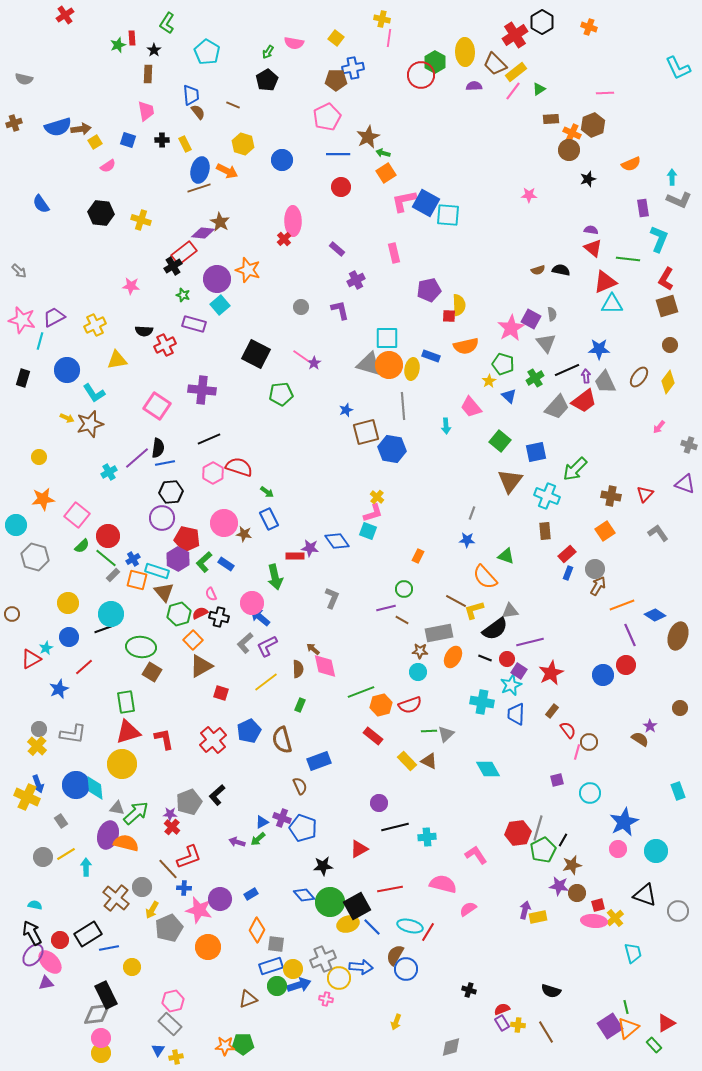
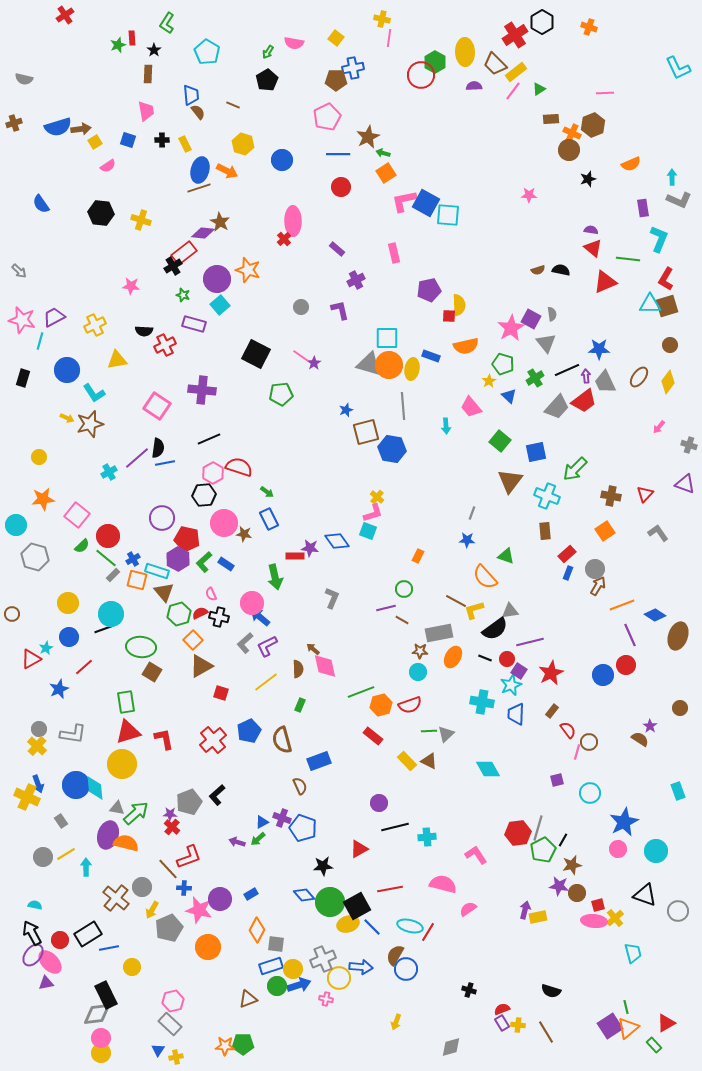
cyan triangle at (612, 304): moved 38 px right
black hexagon at (171, 492): moved 33 px right, 3 px down
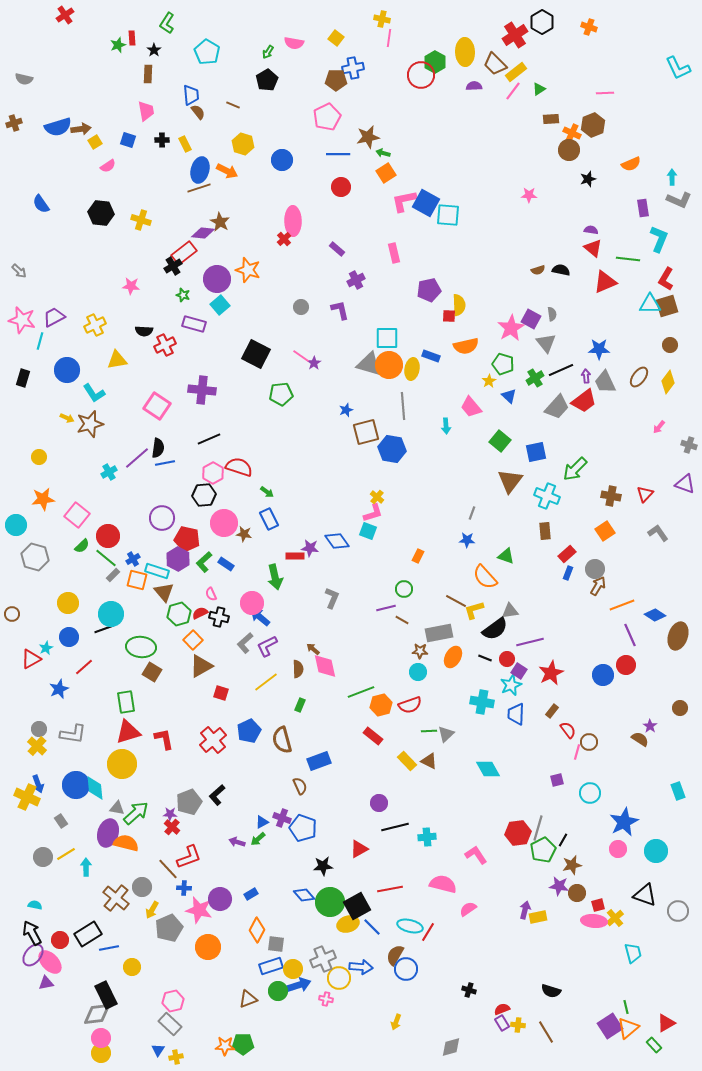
brown star at (368, 137): rotated 15 degrees clockwise
black line at (567, 370): moved 6 px left
purple ellipse at (108, 835): moved 2 px up
green circle at (277, 986): moved 1 px right, 5 px down
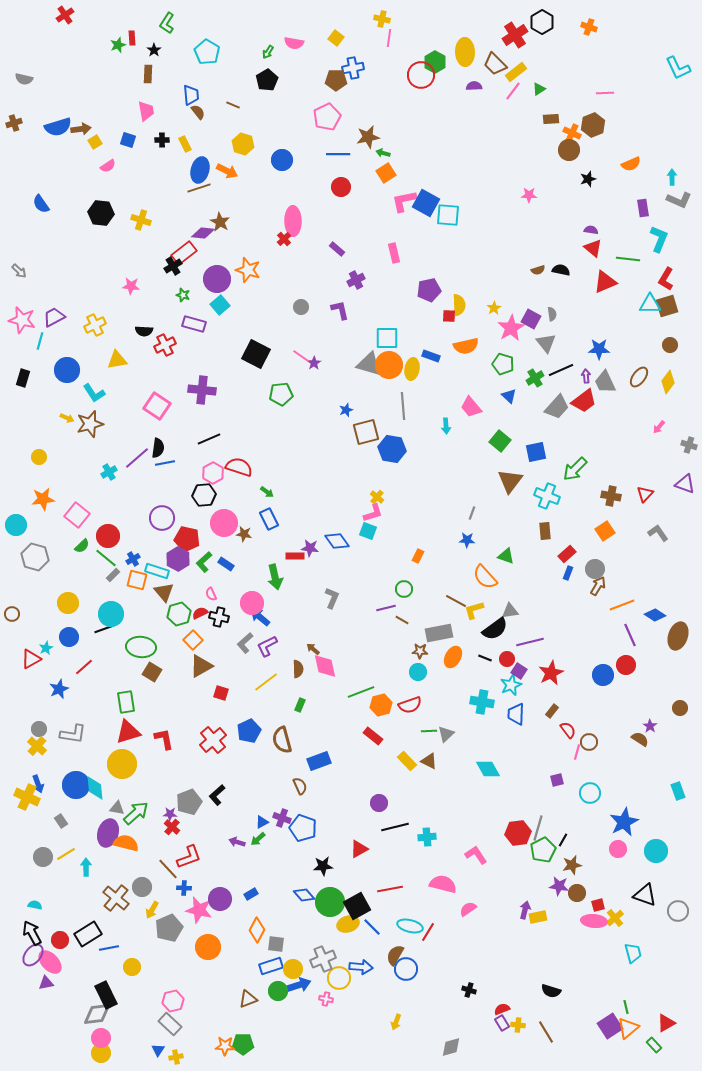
yellow star at (489, 381): moved 5 px right, 73 px up
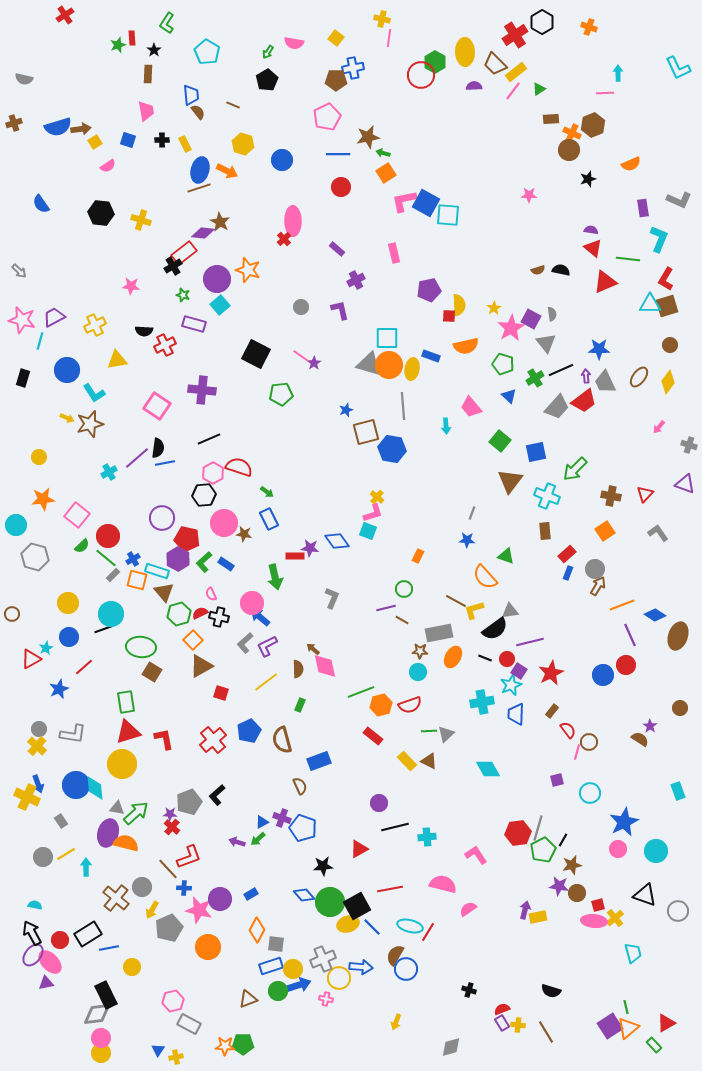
cyan arrow at (672, 177): moved 54 px left, 104 px up
cyan cross at (482, 702): rotated 20 degrees counterclockwise
gray rectangle at (170, 1024): moved 19 px right; rotated 15 degrees counterclockwise
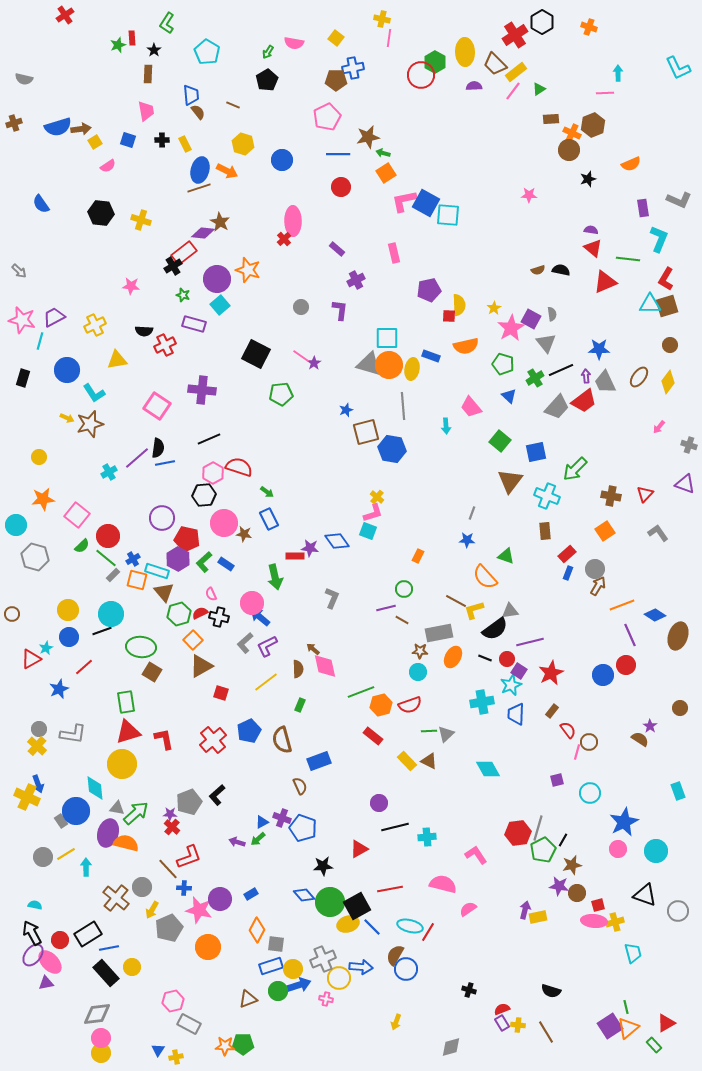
purple L-shape at (340, 310): rotated 20 degrees clockwise
yellow circle at (68, 603): moved 7 px down
black line at (104, 629): moved 2 px left, 2 px down
blue circle at (76, 785): moved 26 px down
yellow cross at (615, 918): moved 4 px down; rotated 24 degrees clockwise
black rectangle at (106, 995): moved 22 px up; rotated 16 degrees counterclockwise
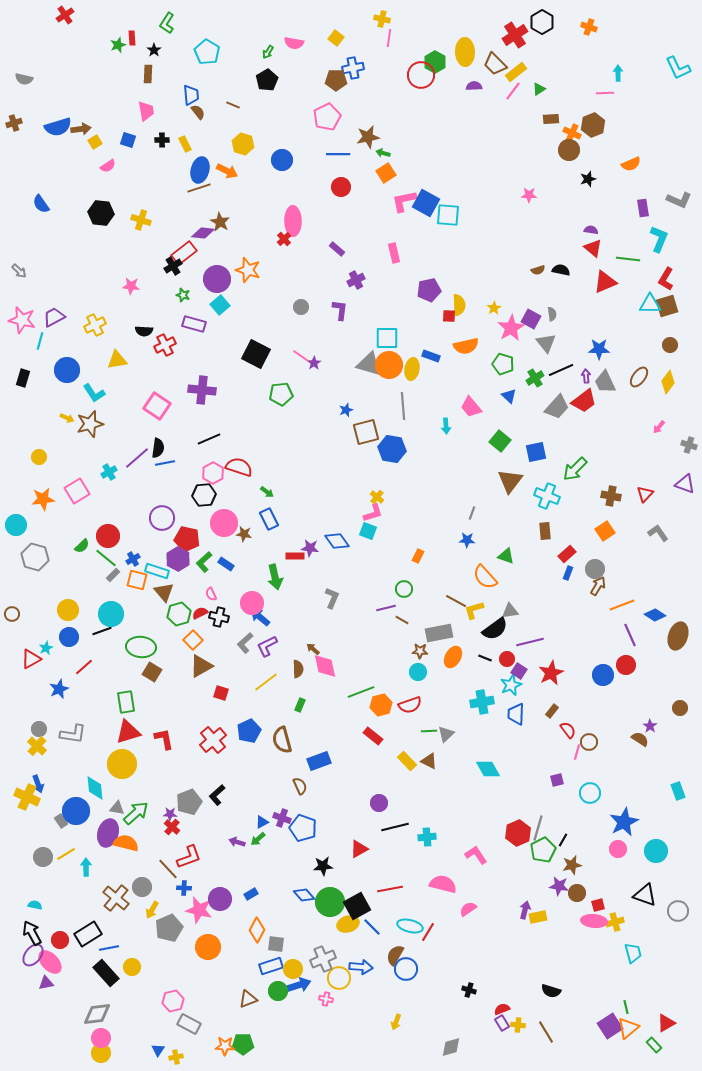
pink square at (77, 515): moved 24 px up; rotated 20 degrees clockwise
red hexagon at (518, 833): rotated 15 degrees counterclockwise
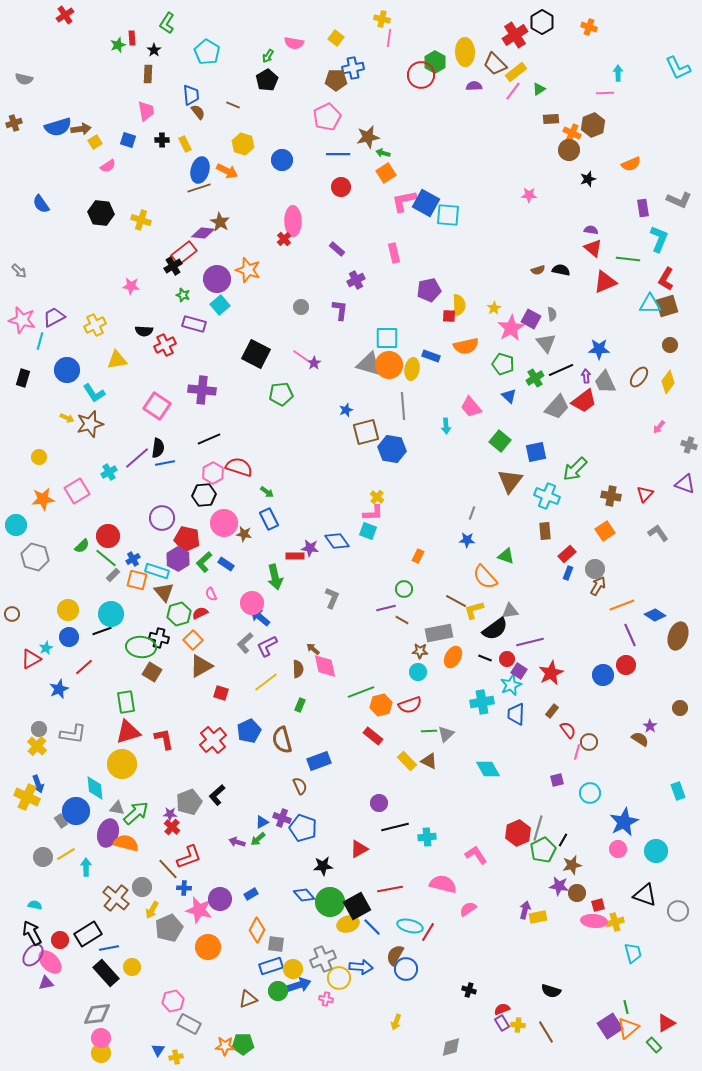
green arrow at (268, 52): moved 4 px down
pink L-shape at (373, 513): rotated 15 degrees clockwise
black cross at (219, 617): moved 60 px left, 21 px down
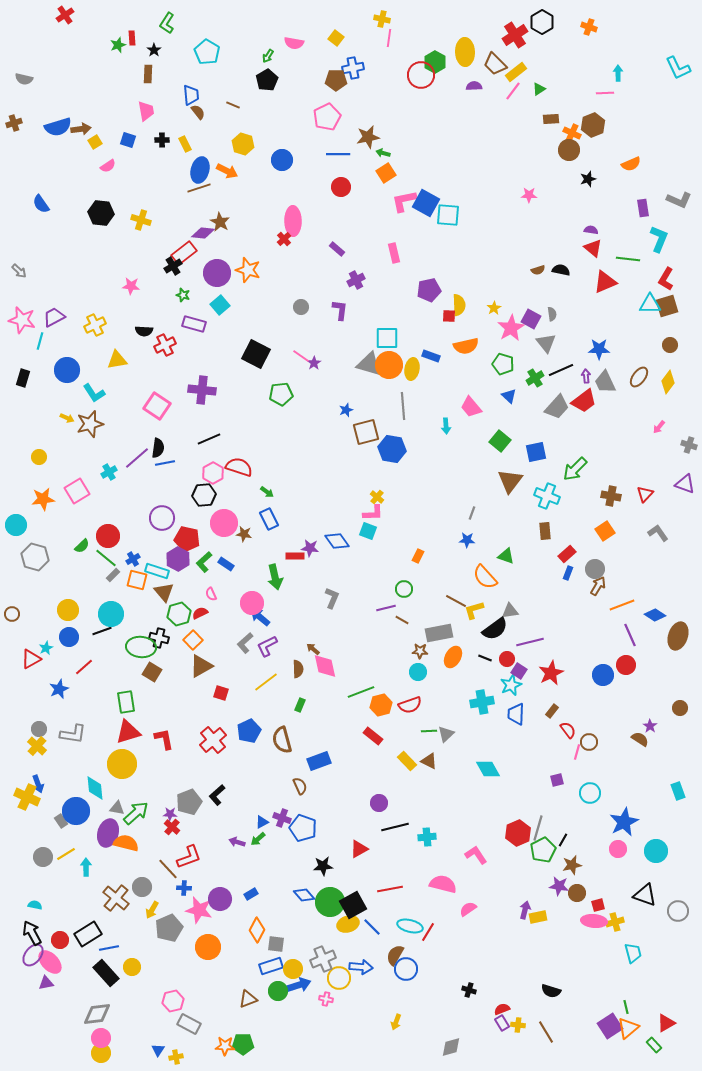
purple circle at (217, 279): moved 6 px up
black square at (357, 906): moved 4 px left, 1 px up
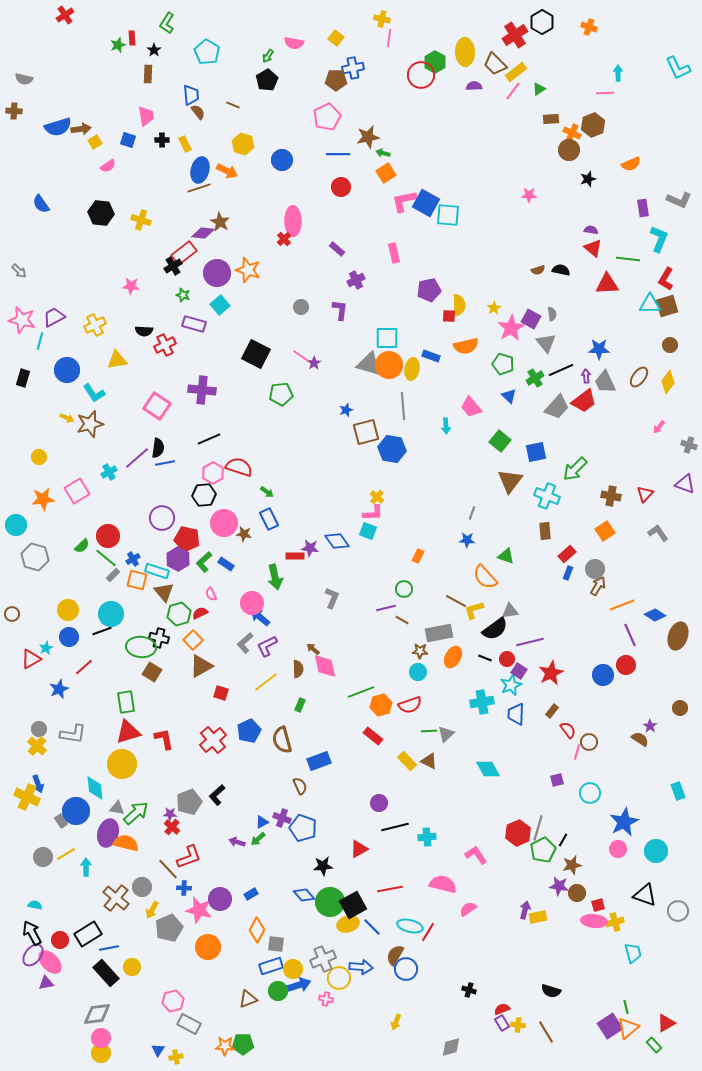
pink trapezoid at (146, 111): moved 5 px down
brown cross at (14, 123): moved 12 px up; rotated 21 degrees clockwise
red triangle at (605, 282): moved 2 px right, 2 px down; rotated 20 degrees clockwise
